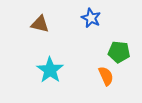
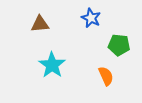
brown triangle: rotated 18 degrees counterclockwise
green pentagon: moved 7 px up
cyan star: moved 2 px right, 5 px up
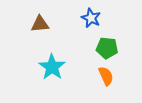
green pentagon: moved 12 px left, 3 px down
cyan star: moved 2 px down
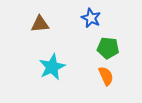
green pentagon: moved 1 px right
cyan star: rotated 12 degrees clockwise
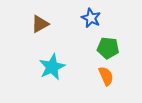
brown triangle: rotated 24 degrees counterclockwise
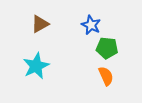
blue star: moved 7 px down
green pentagon: moved 1 px left
cyan star: moved 16 px left, 1 px up
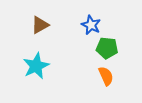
brown triangle: moved 1 px down
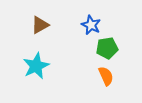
green pentagon: rotated 15 degrees counterclockwise
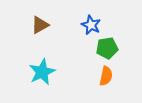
cyan star: moved 6 px right, 6 px down
orange semicircle: rotated 36 degrees clockwise
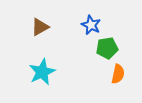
brown triangle: moved 2 px down
orange semicircle: moved 12 px right, 2 px up
